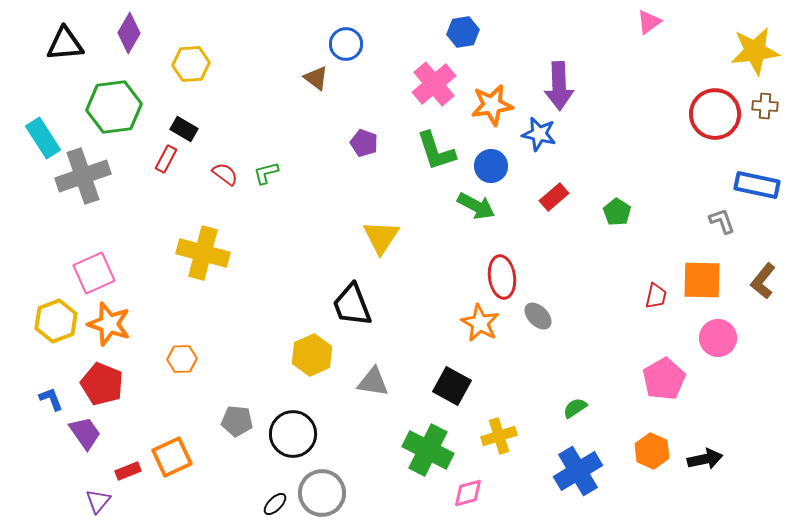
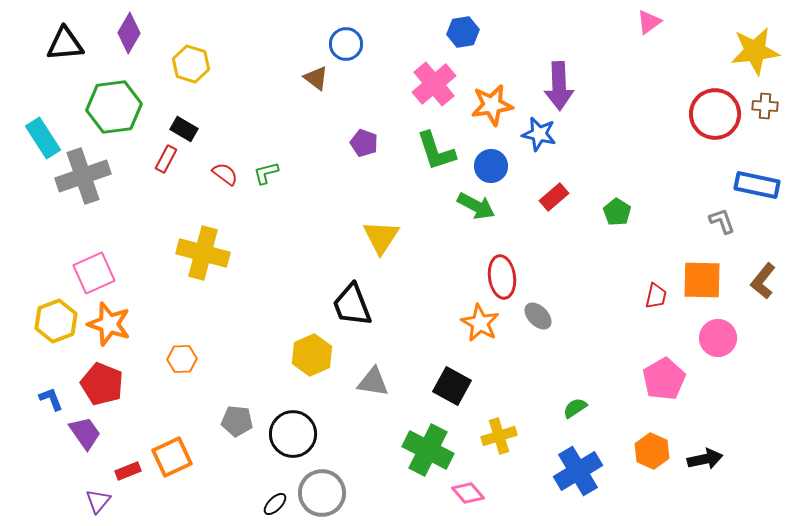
yellow hexagon at (191, 64): rotated 21 degrees clockwise
pink diamond at (468, 493): rotated 64 degrees clockwise
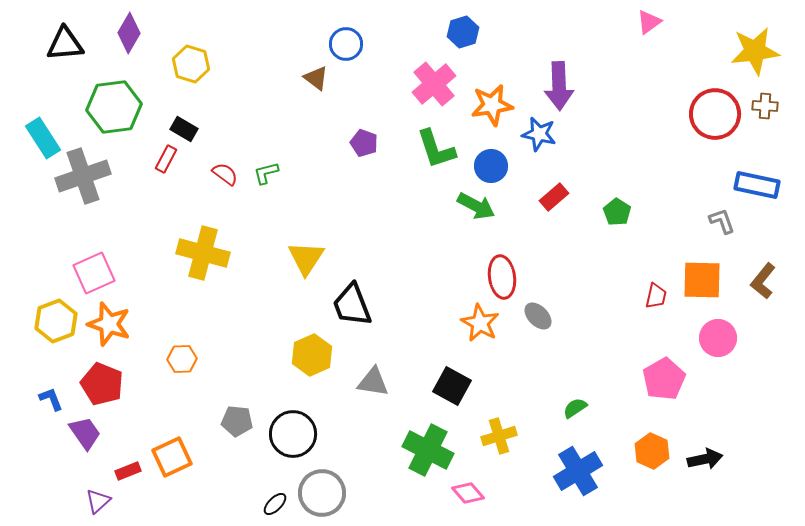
blue hexagon at (463, 32): rotated 8 degrees counterclockwise
green L-shape at (436, 151): moved 2 px up
yellow triangle at (381, 237): moved 75 px left, 21 px down
purple triangle at (98, 501): rotated 8 degrees clockwise
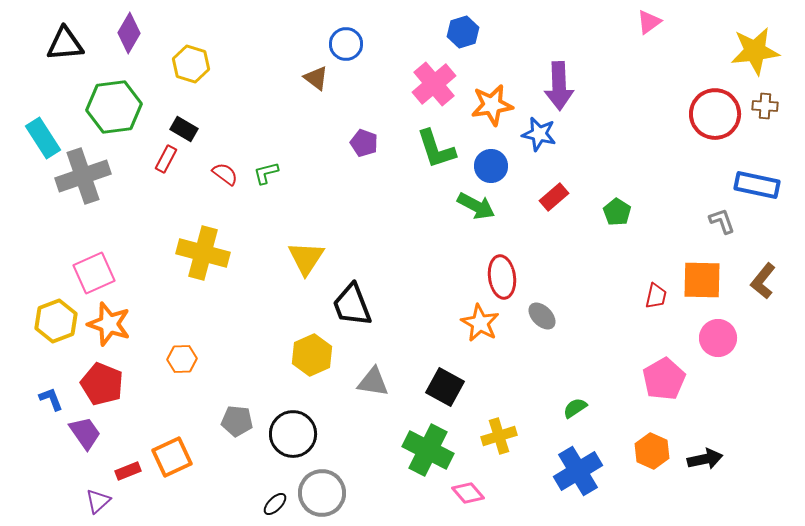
gray ellipse at (538, 316): moved 4 px right
black square at (452, 386): moved 7 px left, 1 px down
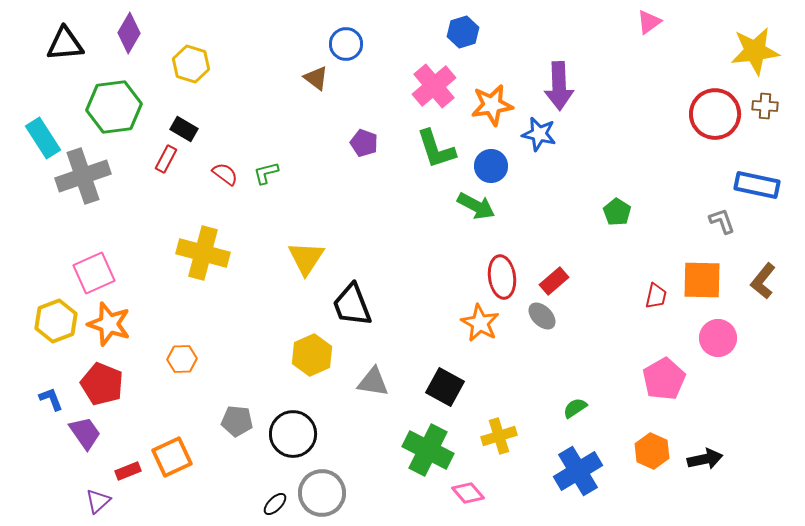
pink cross at (434, 84): moved 2 px down
red rectangle at (554, 197): moved 84 px down
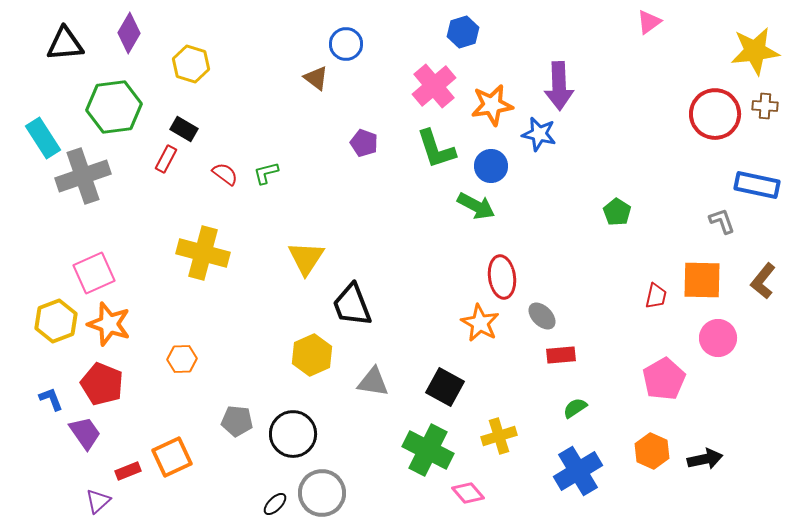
red rectangle at (554, 281): moved 7 px right, 74 px down; rotated 36 degrees clockwise
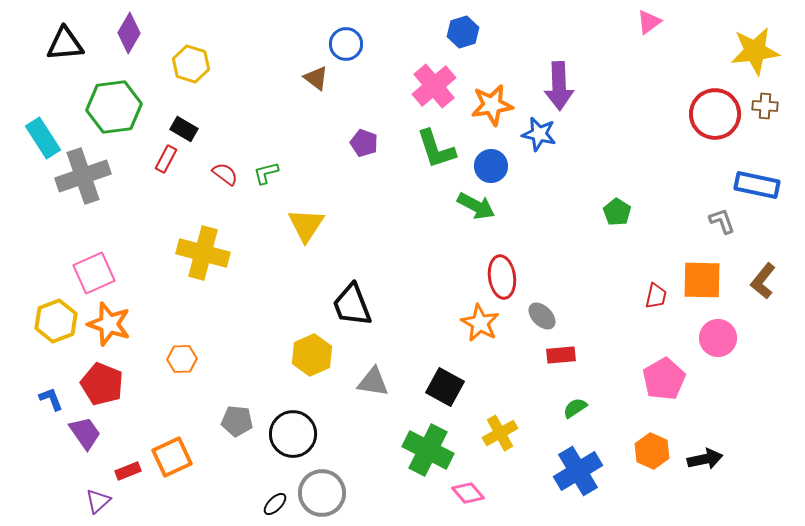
yellow triangle at (306, 258): moved 33 px up
yellow cross at (499, 436): moved 1 px right, 3 px up; rotated 12 degrees counterclockwise
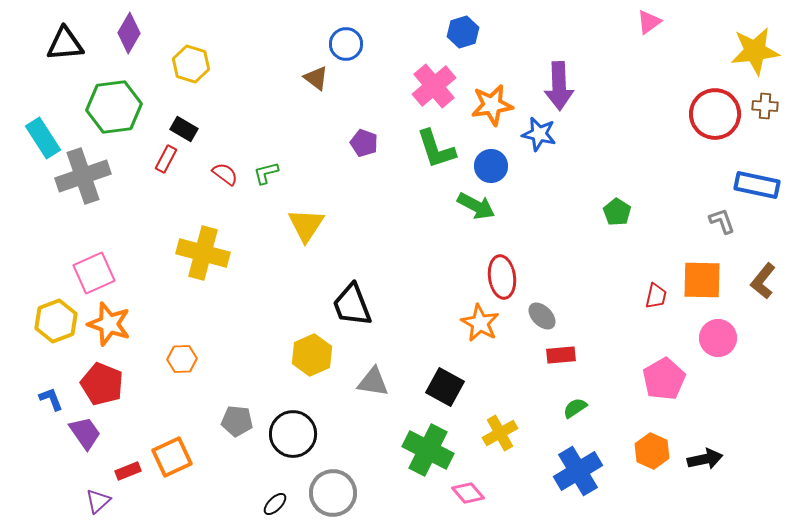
gray circle at (322, 493): moved 11 px right
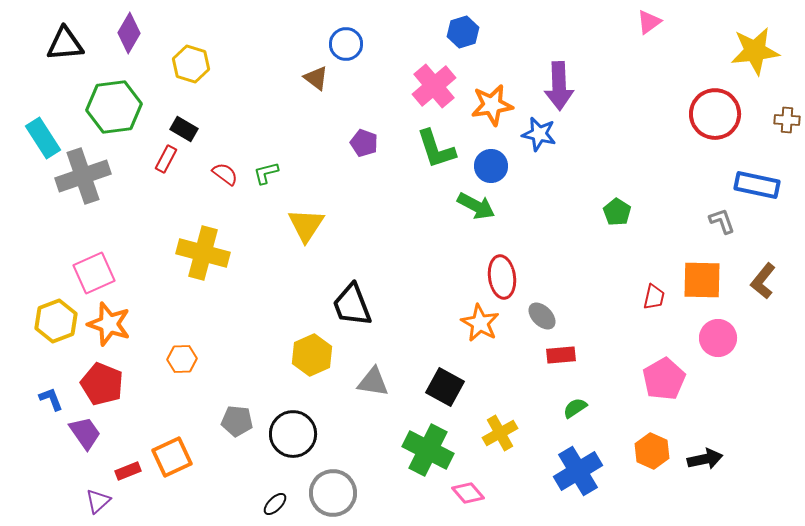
brown cross at (765, 106): moved 22 px right, 14 px down
red trapezoid at (656, 296): moved 2 px left, 1 px down
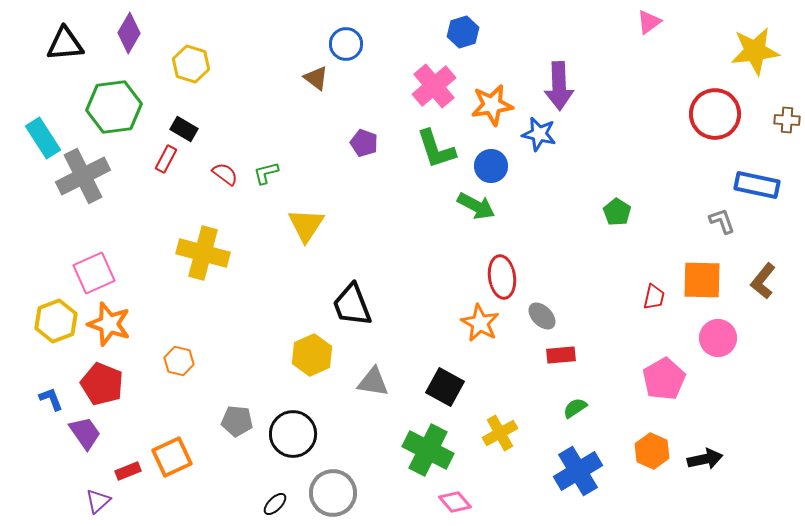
gray cross at (83, 176): rotated 8 degrees counterclockwise
orange hexagon at (182, 359): moved 3 px left, 2 px down; rotated 16 degrees clockwise
pink diamond at (468, 493): moved 13 px left, 9 px down
